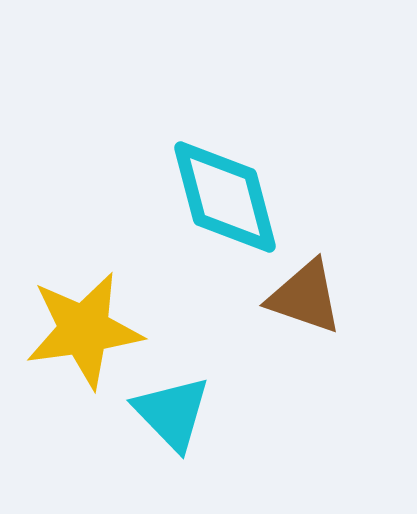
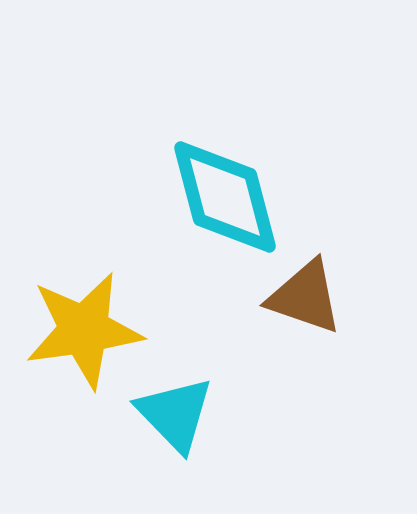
cyan triangle: moved 3 px right, 1 px down
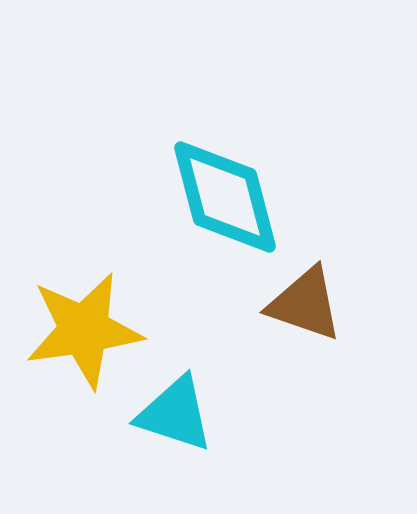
brown triangle: moved 7 px down
cyan triangle: rotated 28 degrees counterclockwise
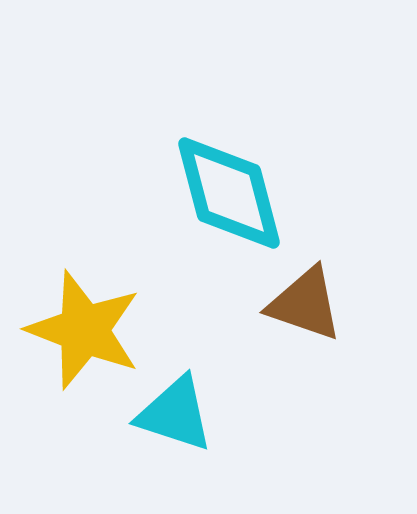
cyan diamond: moved 4 px right, 4 px up
yellow star: rotated 29 degrees clockwise
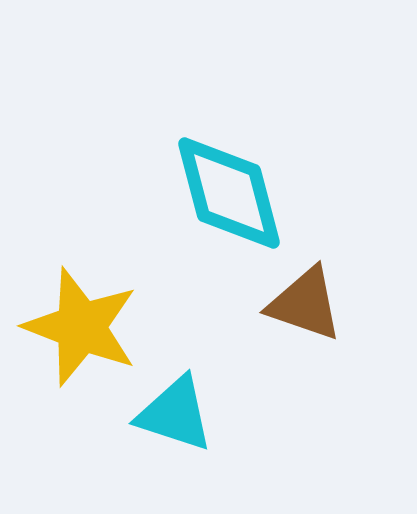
yellow star: moved 3 px left, 3 px up
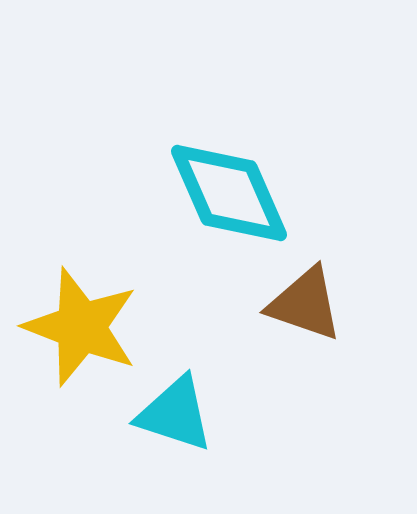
cyan diamond: rotated 9 degrees counterclockwise
